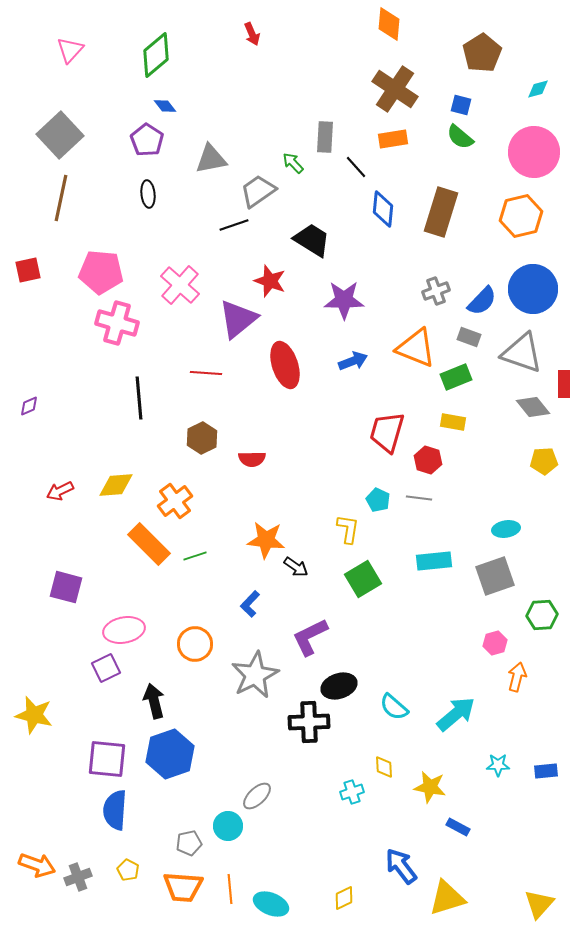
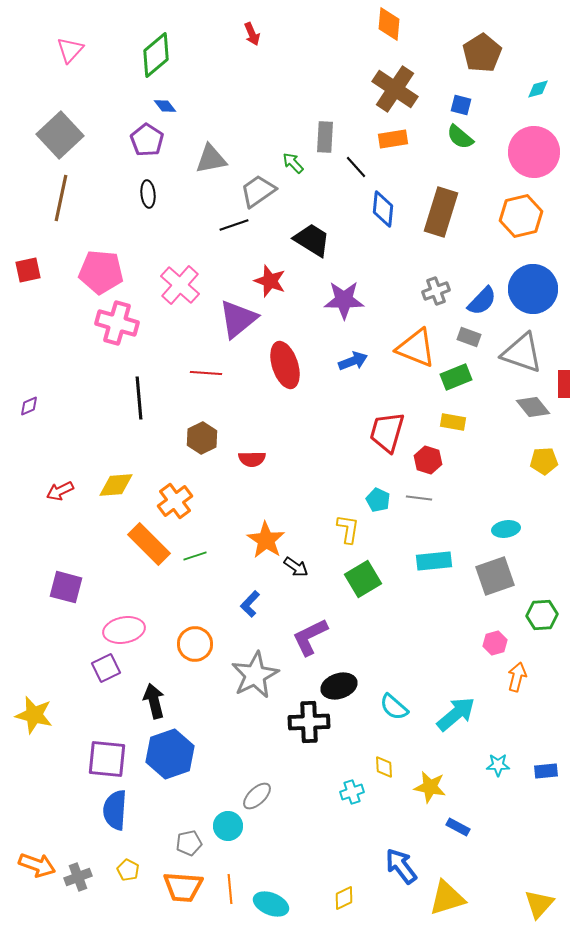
orange star at (266, 540): rotated 27 degrees clockwise
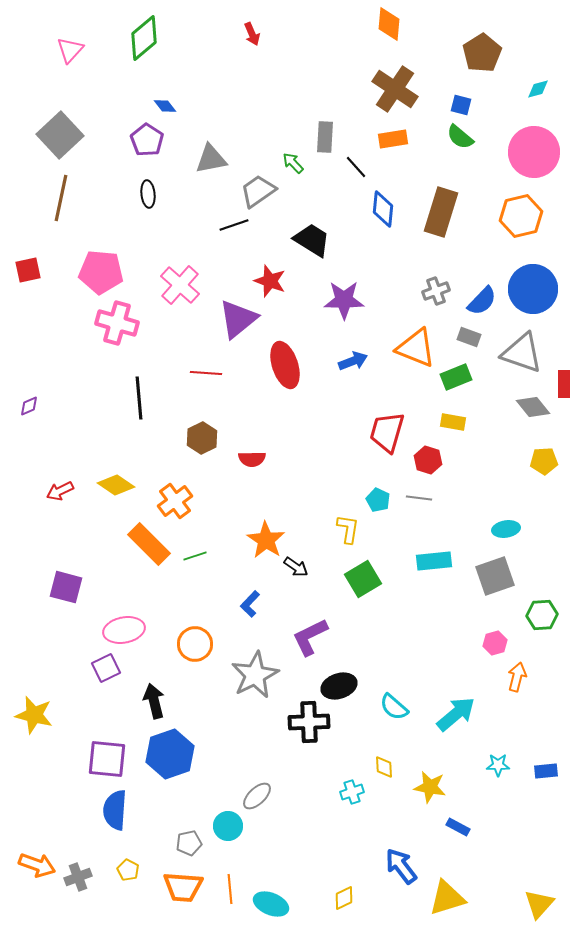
green diamond at (156, 55): moved 12 px left, 17 px up
yellow diamond at (116, 485): rotated 39 degrees clockwise
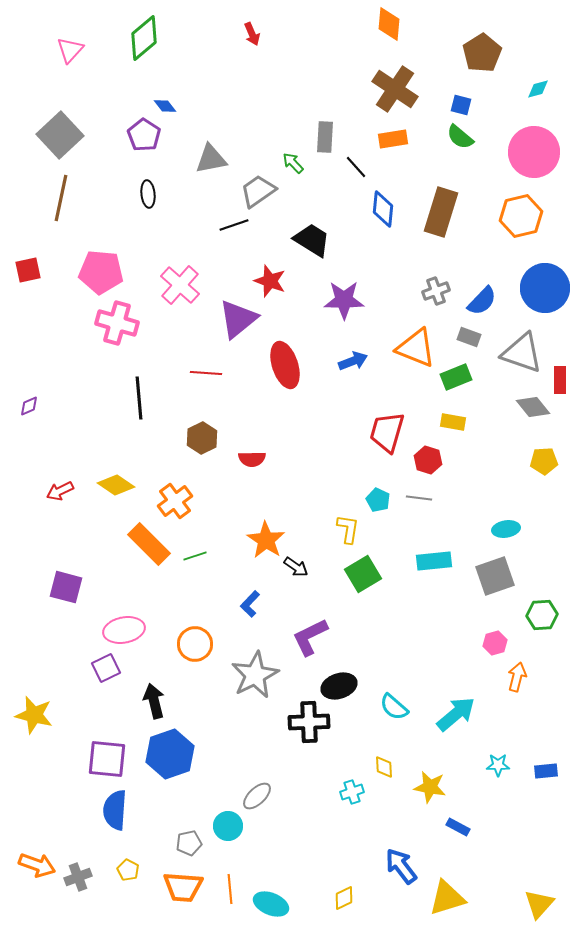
purple pentagon at (147, 140): moved 3 px left, 5 px up
blue circle at (533, 289): moved 12 px right, 1 px up
red rectangle at (564, 384): moved 4 px left, 4 px up
green square at (363, 579): moved 5 px up
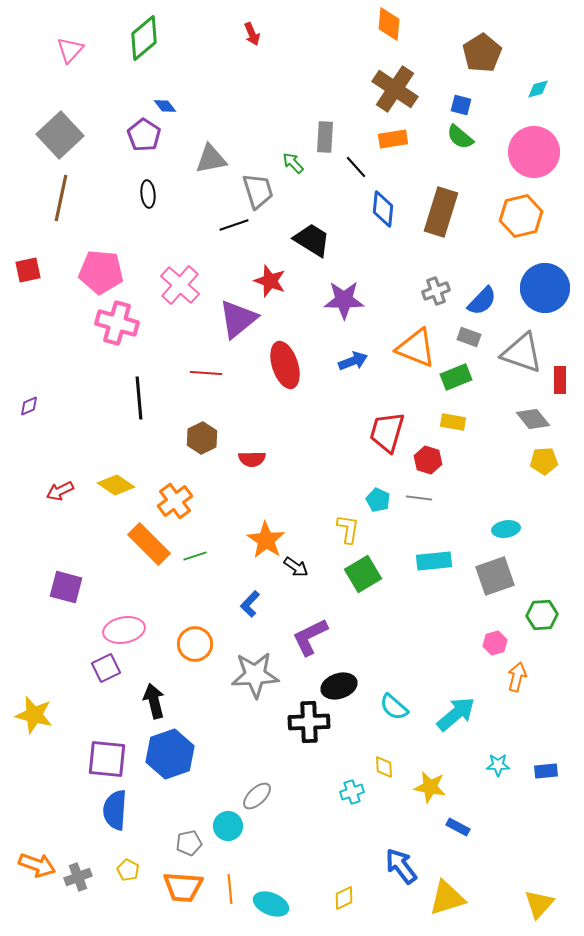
gray trapezoid at (258, 191): rotated 108 degrees clockwise
gray diamond at (533, 407): moved 12 px down
gray star at (255, 675): rotated 24 degrees clockwise
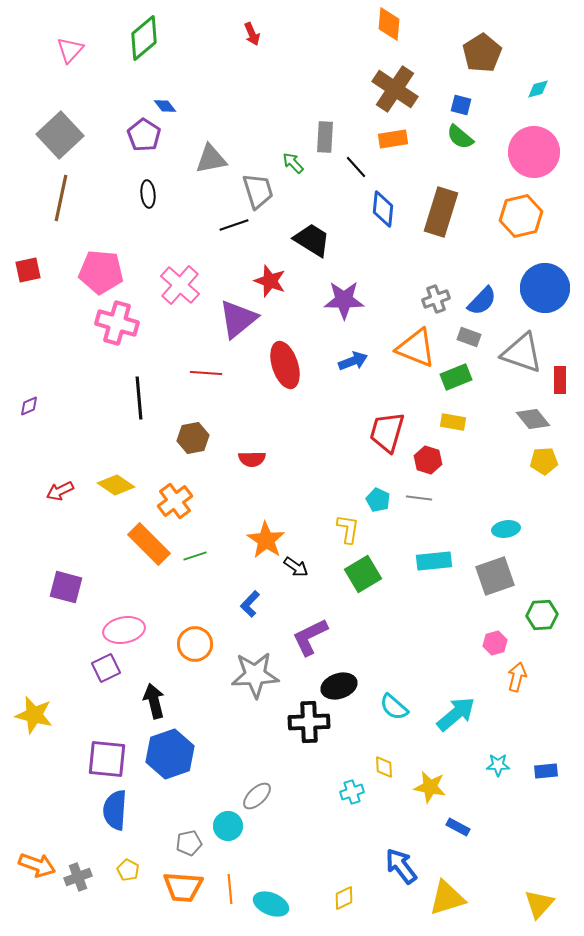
gray cross at (436, 291): moved 8 px down
brown hexagon at (202, 438): moved 9 px left; rotated 16 degrees clockwise
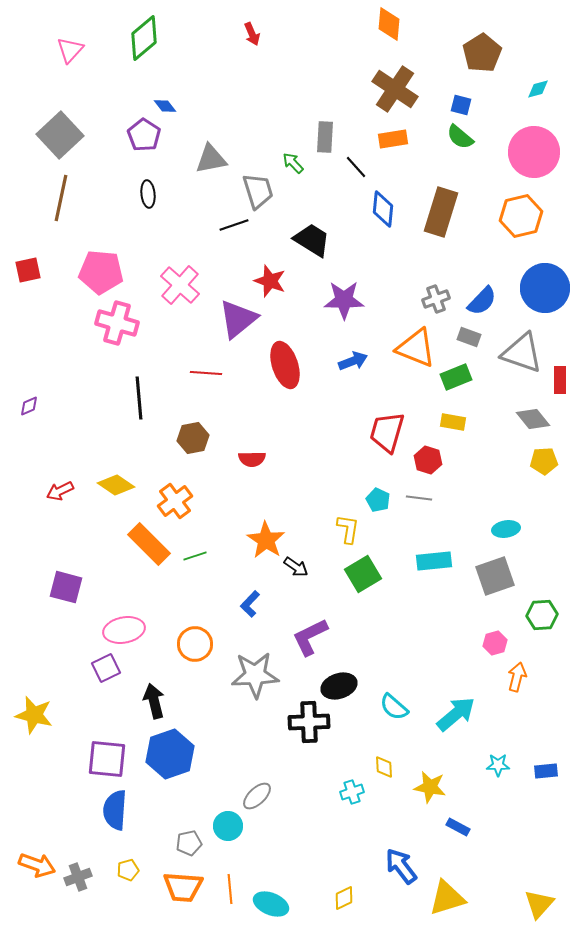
yellow pentagon at (128, 870): rotated 30 degrees clockwise
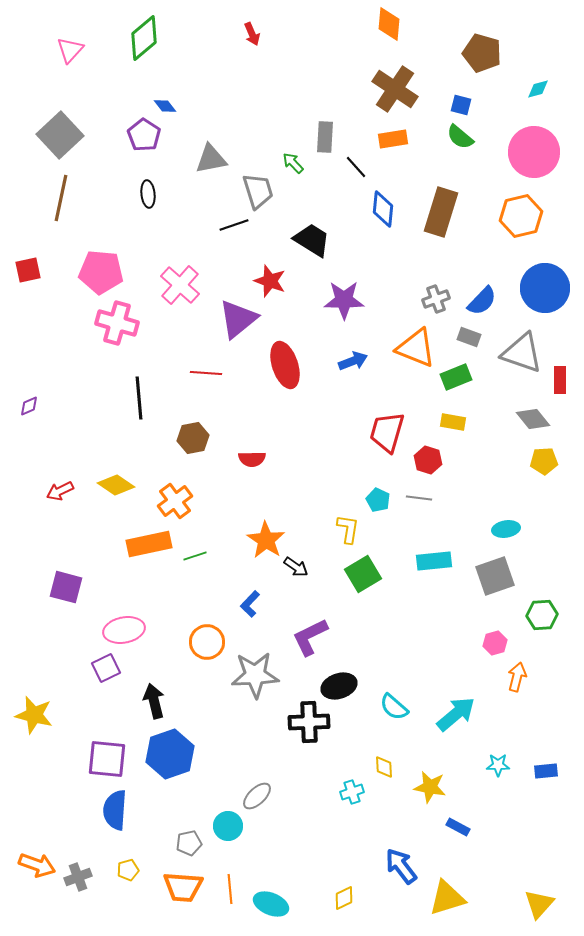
brown pentagon at (482, 53): rotated 24 degrees counterclockwise
orange rectangle at (149, 544): rotated 57 degrees counterclockwise
orange circle at (195, 644): moved 12 px right, 2 px up
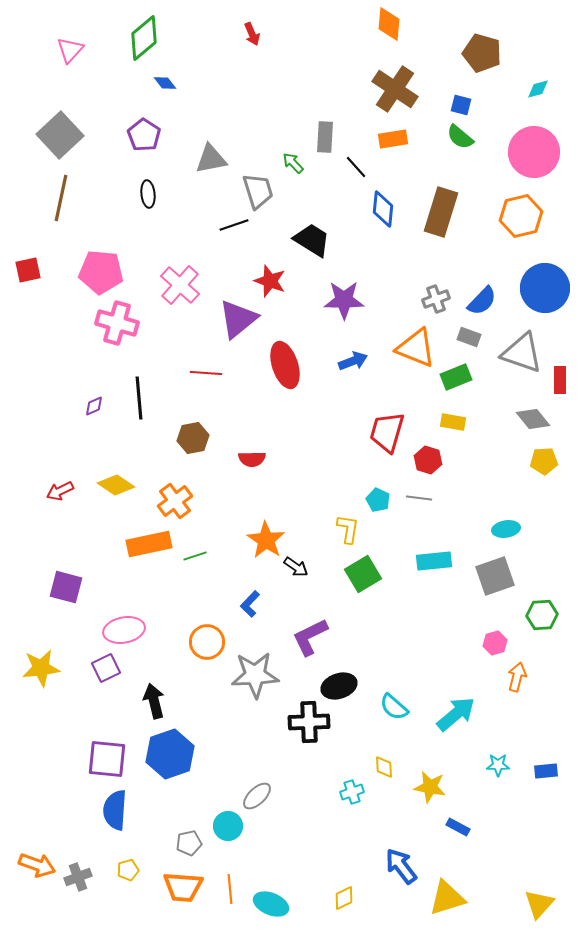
blue diamond at (165, 106): moved 23 px up
purple diamond at (29, 406): moved 65 px right
yellow star at (34, 715): moved 7 px right, 47 px up; rotated 21 degrees counterclockwise
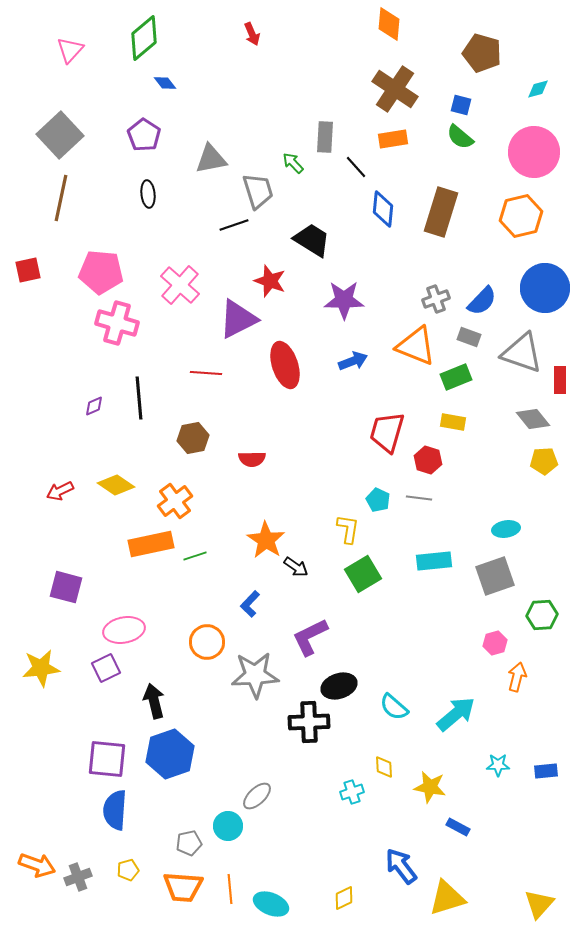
purple triangle at (238, 319): rotated 12 degrees clockwise
orange triangle at (416, 348): moved 2 px up
orange rectangle at (149, 544): moved 2 px right
